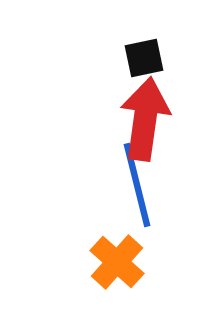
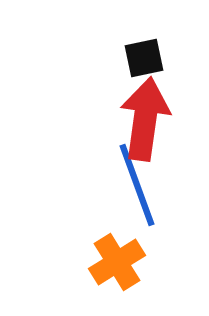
blue line: rotated 6 degrees counterclockwise
orange cross: rotated 16 degrees clockwise
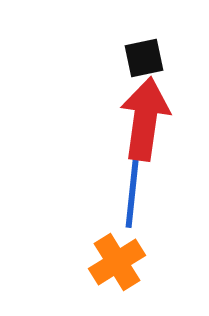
blue line: moved 4 px left; rotated 26 degrees clockwise
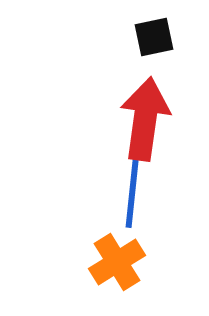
black square: moved 10 px right, 21 px up
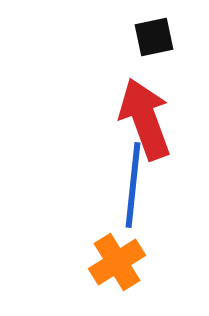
red arrow: rotated 28 degrees counterclockwise
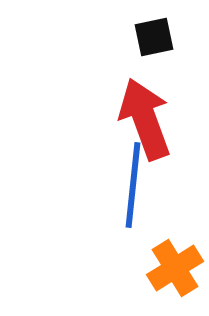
orange cross: moved 58 px right, 6 px down
